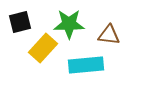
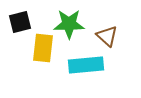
brown triangle: moved 2 px left, 1 px down; rotated 35 degrees clockwise
yellow rectangle: rotated 36 degrees counterclockwise
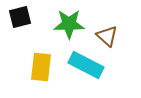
black square: moved 5 px up
yellow rectangle: moved 2 px left, 19 px down
cyan rectangle: rotated 32 degrees clockwise
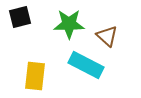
yellow rectangle: moved 6 px left, 9 px down
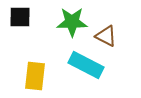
black square: rotated 15 degrees clockwise
green star: moved 3 px right, 2 px up
brown triangle: moved 1 px left; rotated 15 degrees counterclockwise
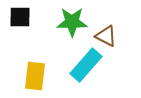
cyan rectangle: rotated 76 degrees counterclockwise
